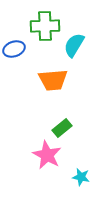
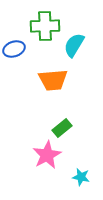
pink star: rotated 16 degrees clockwise
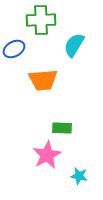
green cross: moved 4 px left, 6 px up
blue ellipse: rotated 10 degrees counterclockwise
orange trapezoid: moved 10 px left
green rectangle: rotated 42 degrees clockwise
cyan star: moved 2 px left, 1 px up
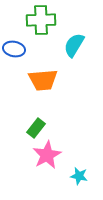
blue ellipse: rotated 40 degrees clockwise
green rectangle: moved 26 px left; rotated 54 degrees counterclockwise
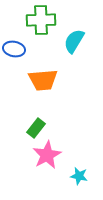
cyan semicircle: moved 4 px up
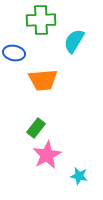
blue ellipse: moved 4 px down
